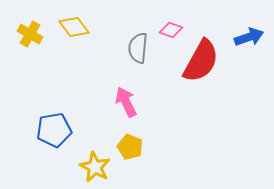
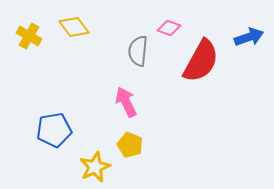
pink diamond: moved 2 px left, 2 px up
yellow cross: moved 1 px left, 2 px down
gray semicircle: moved 3 px down
yellow pentagon: moved 2 px up
yellow star: rotated 20 degrees clockwise
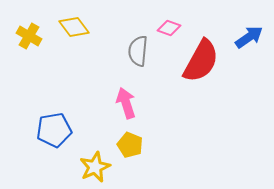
blue arrow: rotated 16 degrees counterclockwise
pink arrow: moved 1 px down; rotated 8 degrees clockwise
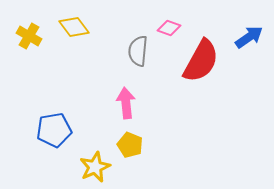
pink arrow: rotated 12 degrees clockwise
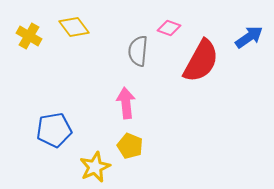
yellow pentagon: moved 1 px down
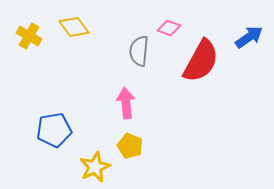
gray semicircle: moved 1 px right
